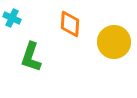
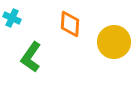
green L-shape: rotated 16 degrees clockwise
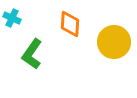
green L-shape: moved 1 px right, 3 px up
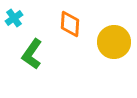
cyan cross: moved 2 px right; rotated 30 degrees clockwise
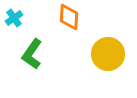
orange diamond: moved 1 px left, 7 px up
yellow circle: moved 6 px left, 12 px down
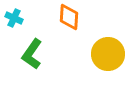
cyan cross: rotated 30 degrees counterclockwise
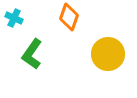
orange diamond: rotated 16 degrees clockwise
